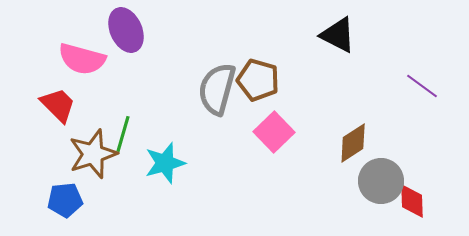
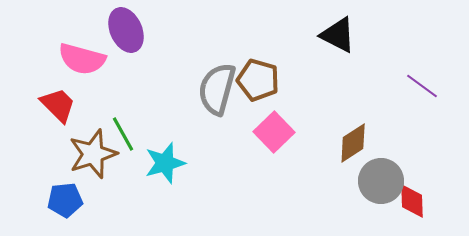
green line: rotated 45 degrees counterclockwise
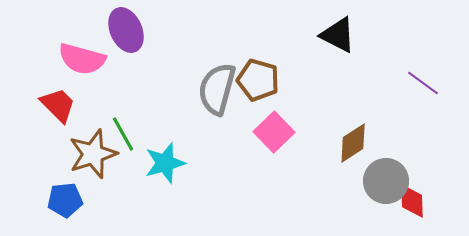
purple line: moved 1 px right, 3 px up
gray circle: moved 5 px right
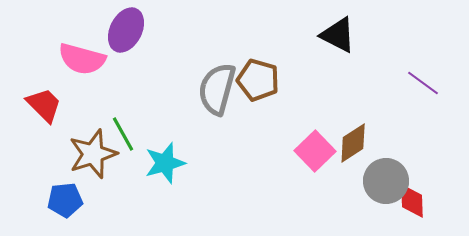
purple ellipse: rotated 51 degrees clockwise
red trapezoid: moved 14 px left
pink square: moved 41 px right, 19 px down
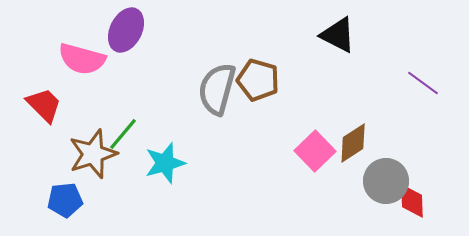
green line: rotated 69 degrees clockwise
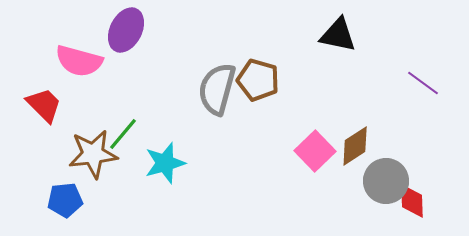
black triangle: rotated 15 degrees counterclockwise
pink semicircle: moved 3 px left, 2 px down
brown diamond: moved 2 px right, 3 px down
brown star: rotated 12 degrees clockwise
